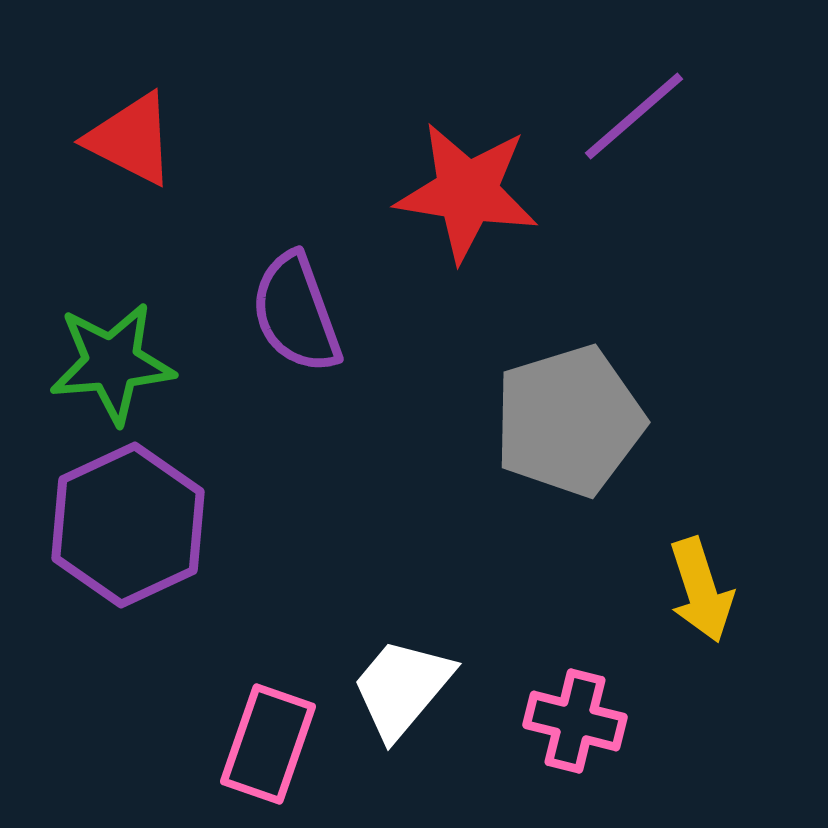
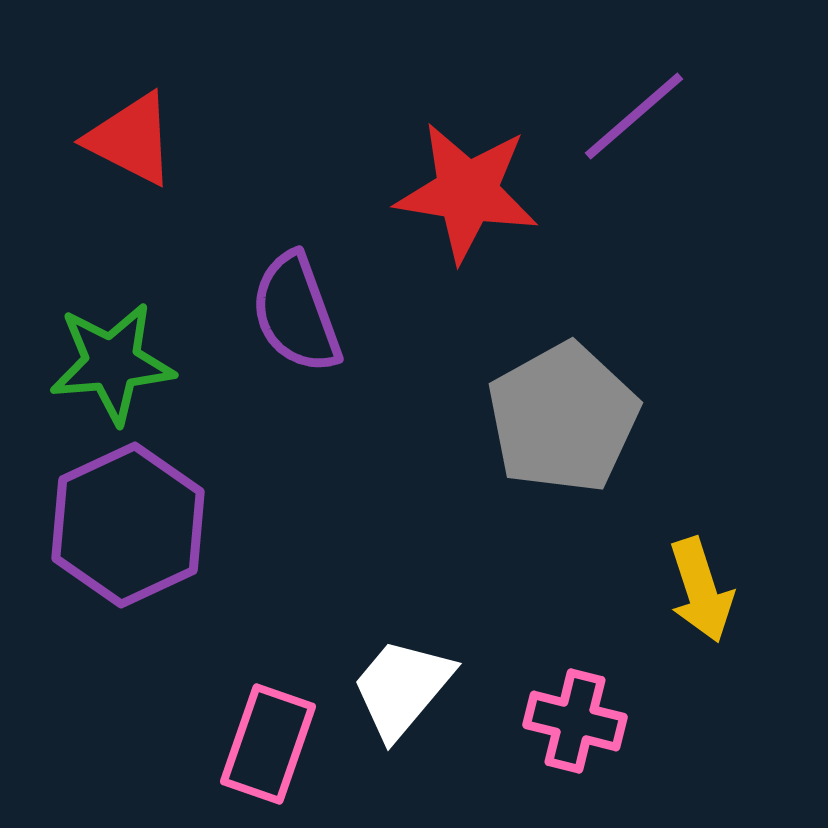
gray pentagon: moved 6 px left, 3 px up; rotated 12 degrees counterclockwise
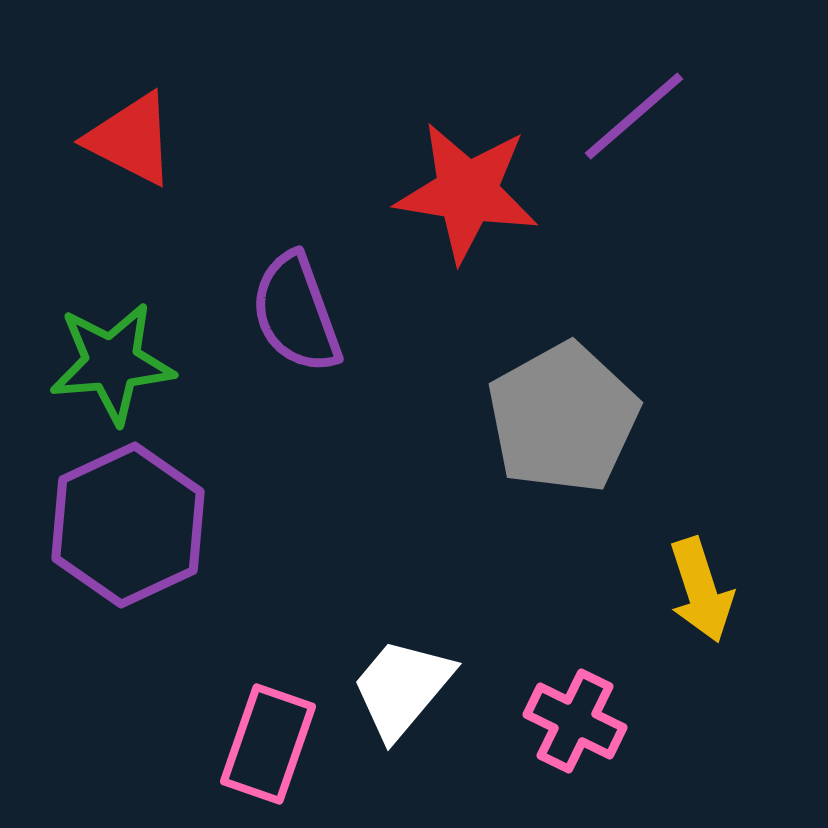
pink cross: rotated 12 degrees clockwise
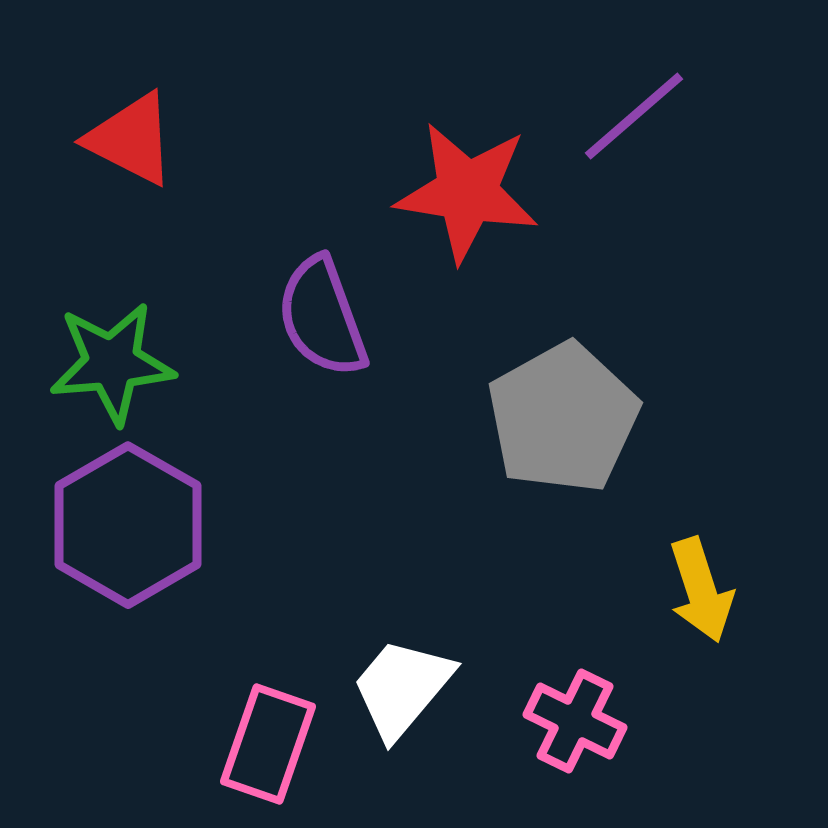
purple semicircle: moved 26 px right, 4 px down
purple hexagon: rotated 5 degrees counterclockwise
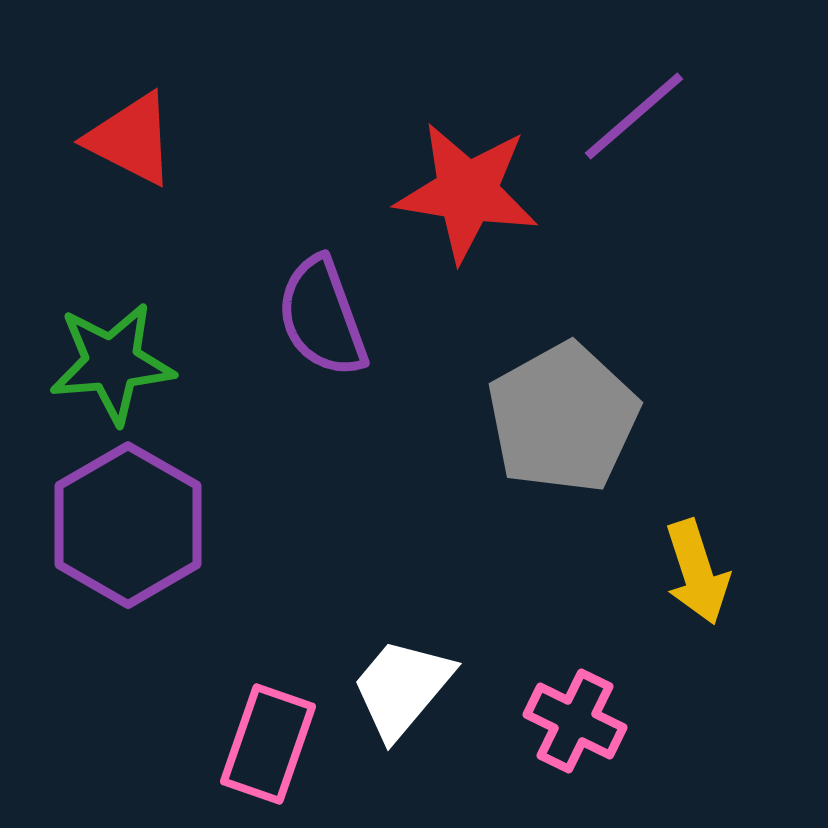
yellow arrow: moved 4 px left, 18 px up
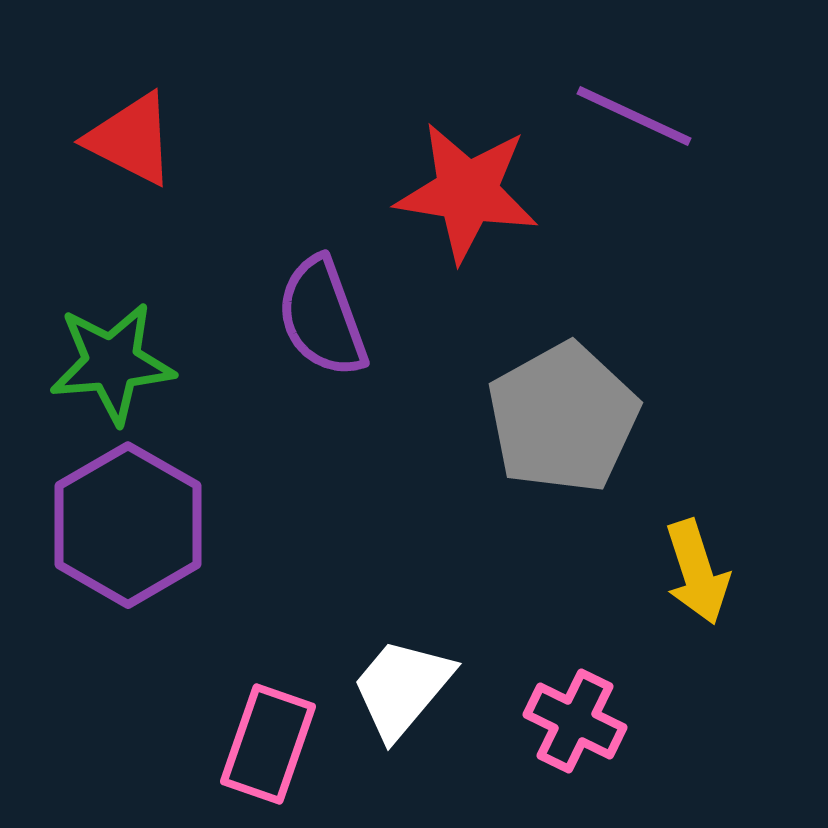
purple line: rotated 66 degrees clockwise
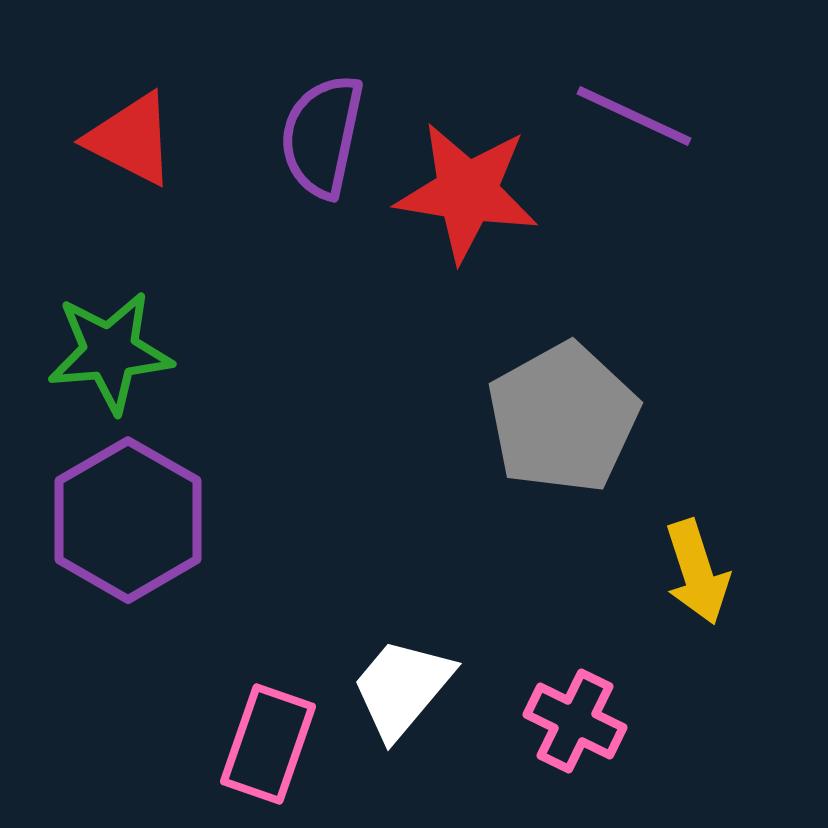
purple semicircle: moved 181 px up; rotated 32 degrees clockwise
green star: moved 2 px left, 11 px up
purple hexagon: moved 5 px up
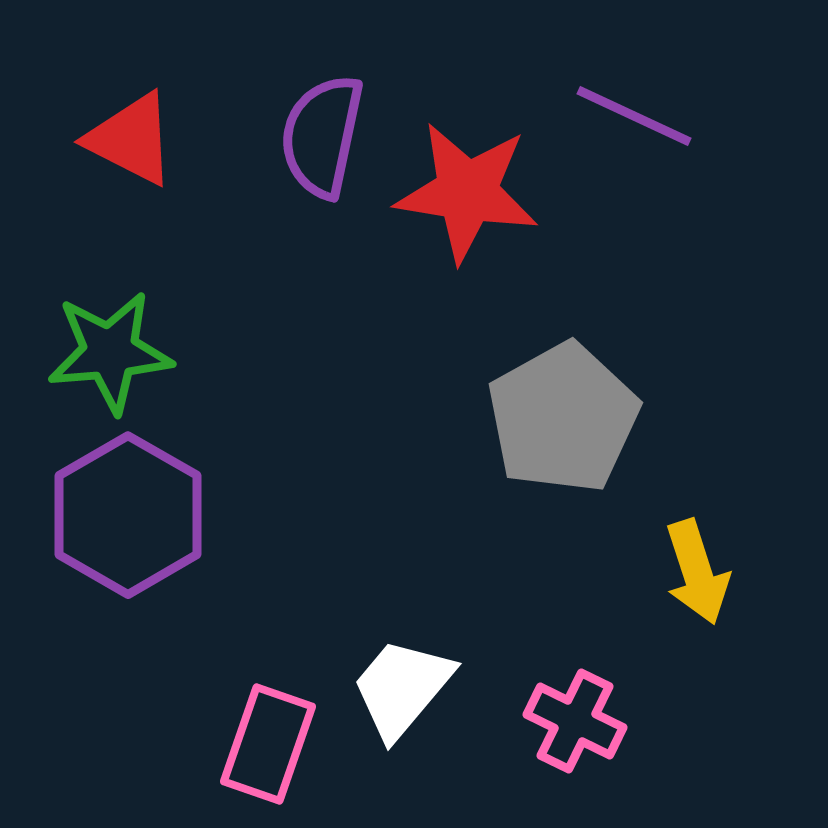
purple hexagon: moved 5 px up
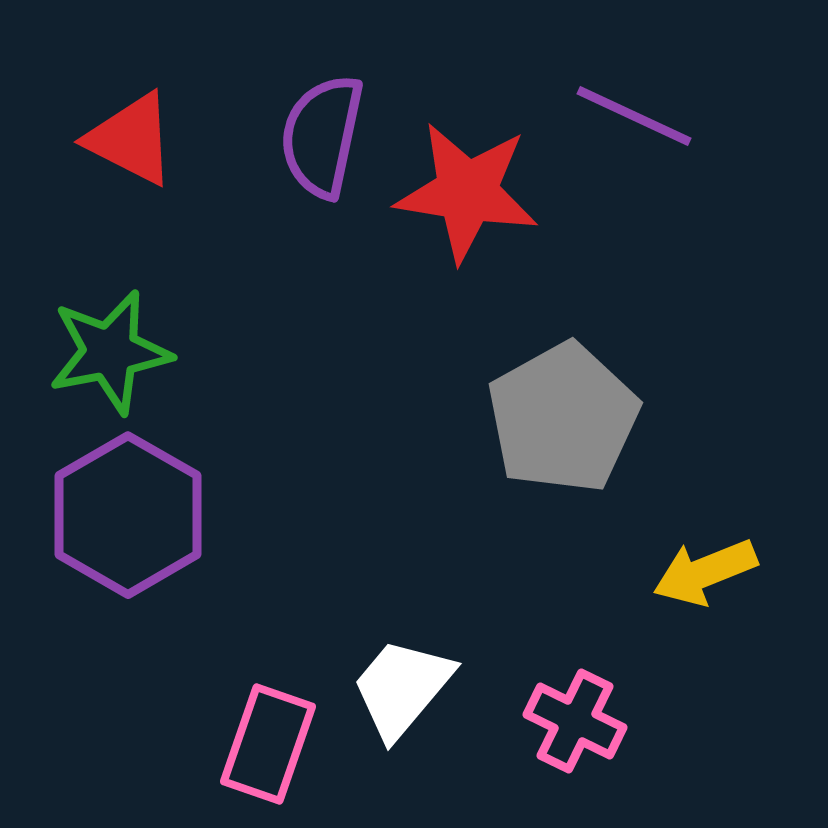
green star: rotated 6 degrees counterclockwise
yellow arrow: moved 8 px right; rotated 86 degrees clockwise
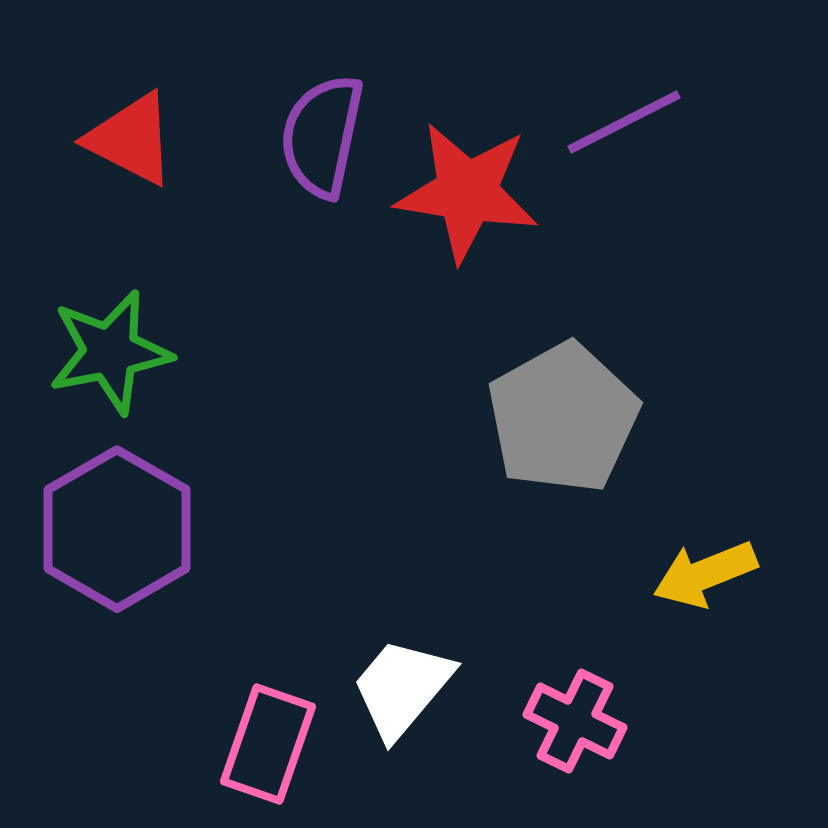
purple line: moved 10 px left, 6 px down; rotated 52 degrees counterclockwise
purple hexagon: moved 11 px left, 14 px down
yellow arrow: moved 2 px down
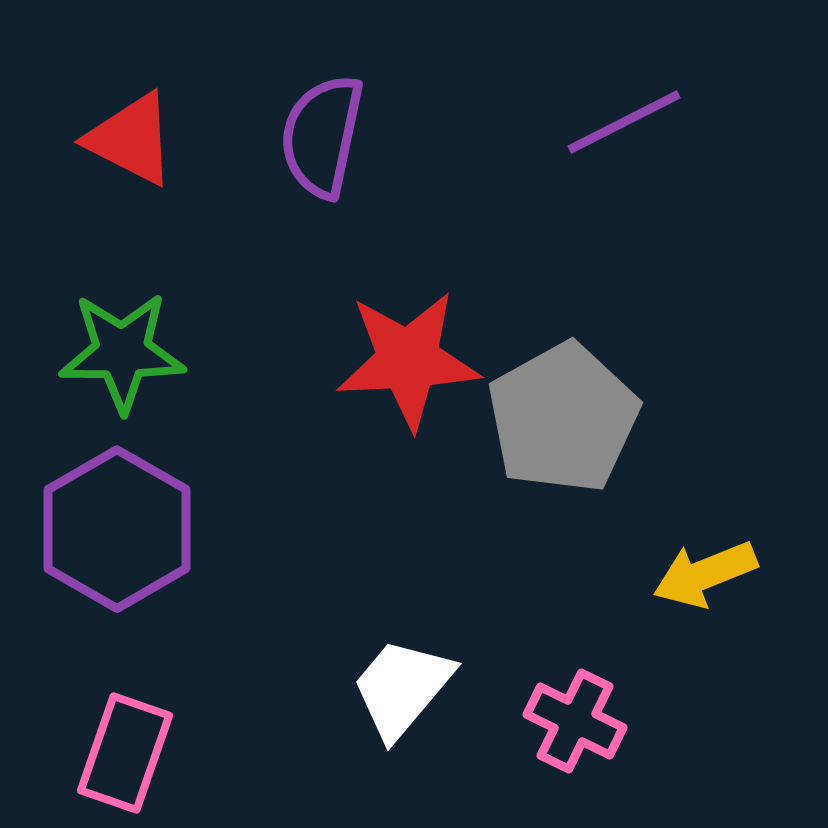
red star: moved 59 px left, 168 px down; rotated 12 degrees counterclockwise
green star: moved 12 px right; rotated 11 degrees clockwise
pink rectangle: moved 143 px left, 9 px down
